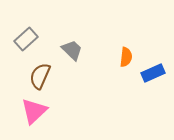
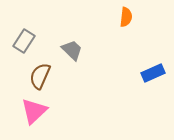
gray rectangle: moved 2 px left, 2 px down; rotated 15 degrees counterclockwise
orange semicircle: moved 40 px up
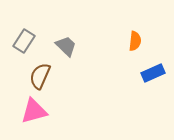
orange semicircle: moved 9 px right, 24 px down
gray trapezoid: moved 6 px left, 4 px up
pink triangle: rotated 28 degrees clockwise
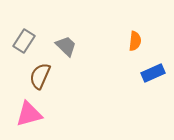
pink triangle: moved 5 px left, 3 px down
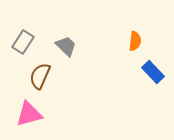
gray rectangle: moved 1 px left, 1 px down
blue rectangle: moved 1 px up; rotated 70 degrees clockwise
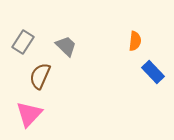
pink triangle: rotated 32 degrees counterclockwise
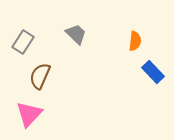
gray trapezoid: moved 10 px right, 12 px up
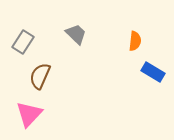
blue rectangle: rotated 15 degrees counterclockwise
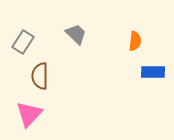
blue rectangle: rotated 30 degrees counterclockwise
brown semicircle: rotated 24 degrees counterclockwise
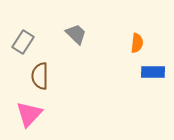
orange semicircle: moved 2 px right, 2 px down
